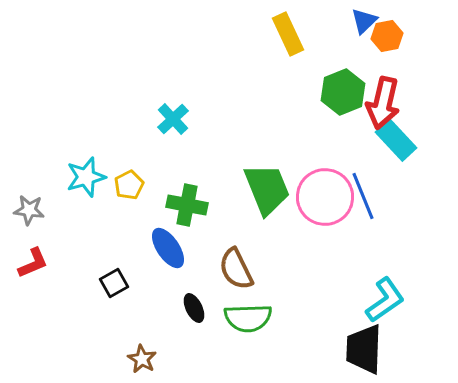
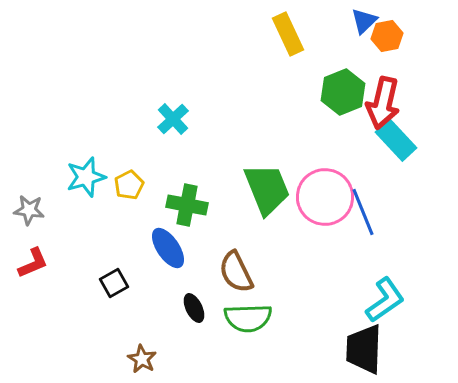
blue line: moved 16 px down
brown semicircle: moved 3 px down
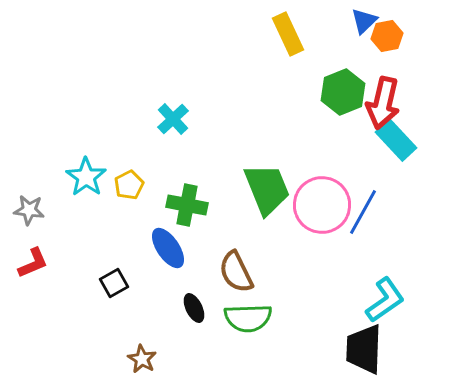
cyan star: rotated 21 degrees counterclockwise
pink circle: moved 3 px left, 8 px down
blue line: rotated 51 degrees clockwise
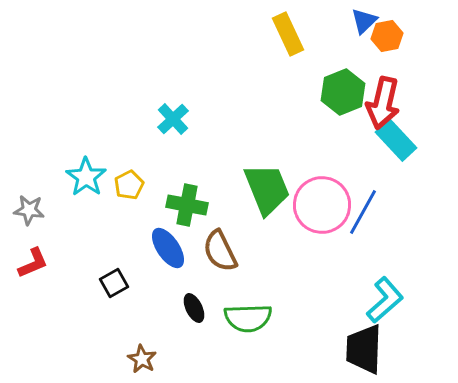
brown semicircle: moved 16 px left, 21 px up
cyan L-shape: rotated 6 degrees counterclockwise
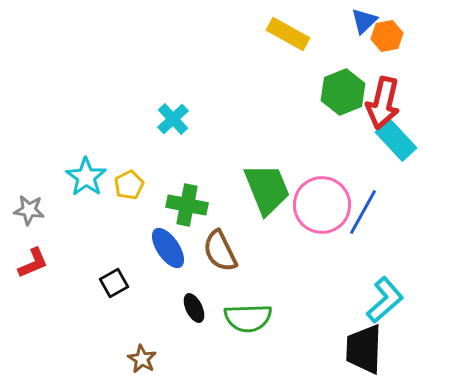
yellow rectangle: rotated 36 degrees counterclockwise
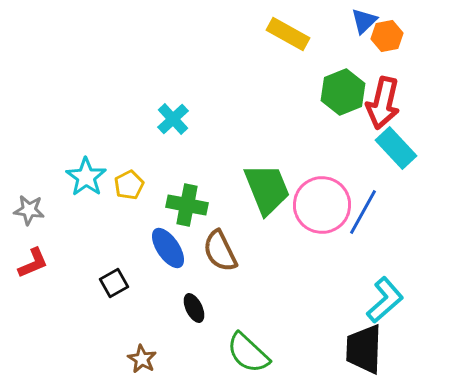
cyan rectangle: moved 8 px down
green semicircle: moved 35 px down; rotated 45 degrees clockwise
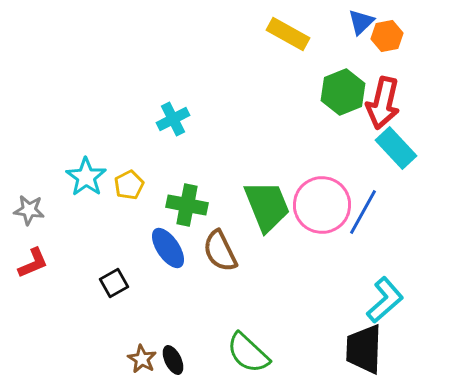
blue triangle: moved 3 px left, 1 px down
cyan cross: rotated 16 degrees clockwise
green trapezoid: moved 17 px down
black ellipse: moved 21 px left, 52 px down
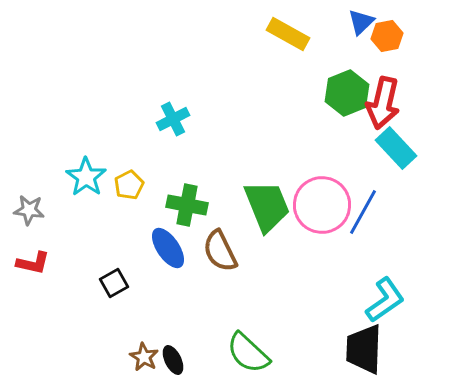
green hexagon: moved 4 px right, 1 px down
red L-shape: rotated 36 degrees clockwise
cyan L-shape: rotated 6 degrees clockwise
brown star: moved 2 px right, 2 px up
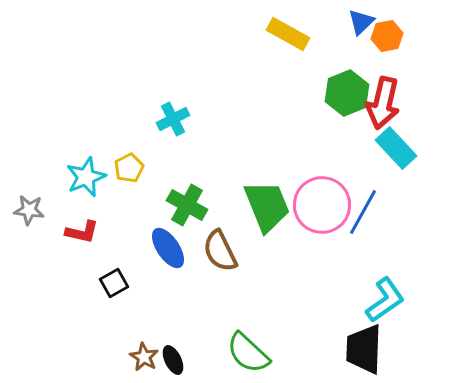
cyan star: rotated 15 degrees clockwise
yellow pentagon: moved 17 px up
green cross: rotated 18 degrees clockwise
red L-shape: moved 49 px right, 31 px up
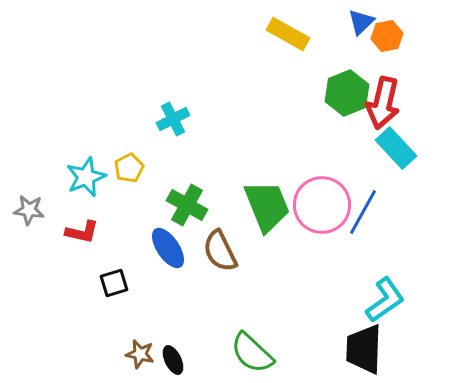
black square: rotated 12 degrees clockwise
green semicircle: moved 4 px right
brown star: moved 4 px left, 3 px up; rotated 16 degrees counterclockwise
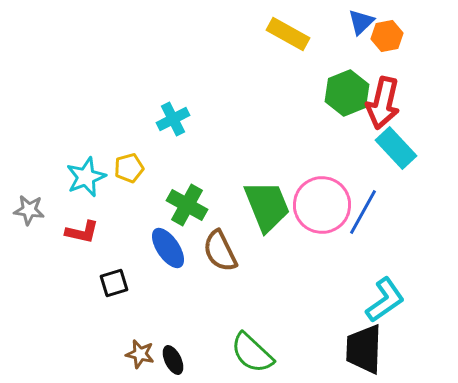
yellow pentagon: rotated 12 degrees clockwise
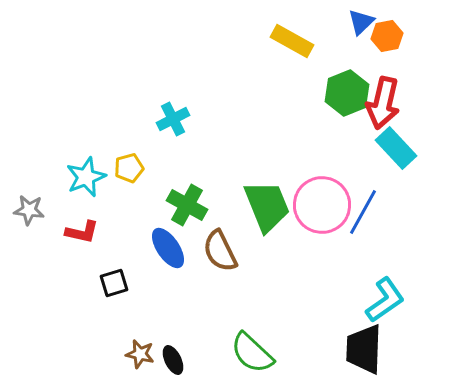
yellow rectangle: moved 4 px right, 7 px down
